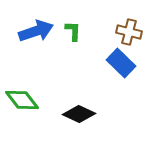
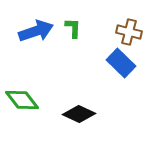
green L-shape: moved 3 px up
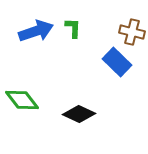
brown cross: moved 3 px right
blue rectangle: moved 4 px left, 1 px up
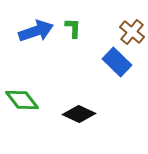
brown cross: rotated 25 degrees clockwise
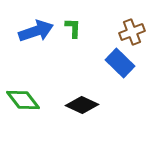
brown cross: rotated 30 degrees clockwise
blue rectangle: moved 3 px right, 1 px down
green diamond: moved 1 px right
black diamond: moved 3 px right, 9 px up
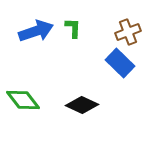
brown cross: moved 4 px left
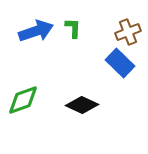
green diamond: rotated 72 degrees counterclockwise
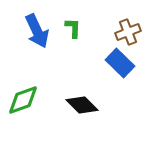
blue arrow: moved 1 px right; rotated 84 degrees clockwise
black diamond: rotated 20 degrees clockwise
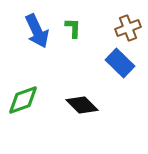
brown cross: moved 4 px up
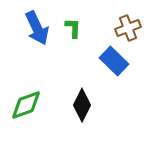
blue arrow: moved 3 px up
blue rectangle: moved 6 px left, 2 px up
green diamond: moved 3 px right, 5 px down
black diamond: rotated 72 degrees clockwise
